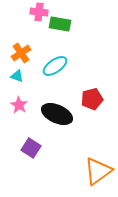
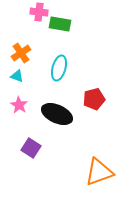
cyan ellipse: moved 4 px right, 2 px down; rotated 40 degrees counterclockwise
red pentagon: moved 2 px right
orange triangle: moved 1 px right, 1 px down; rotated 16 degrees clockwise
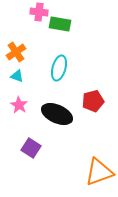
orange cross: moved 5 px left, 1 px up
red pentagon: moved 1 px left, 2 px down
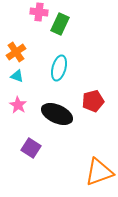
green rectangle: rotated 75 degrees counterclockwise
pink star: moved 1 px left
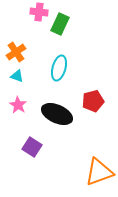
purple square: moved 1 px right, 1 px up
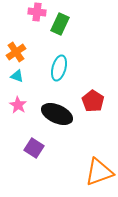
pink cross: moved 2 px left
red pentagon: rotated 25 degrees counterclockwise
purple square: moved 2 px right, 1 px down
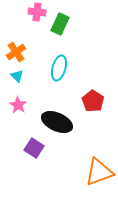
cyan triangle: rotated 24 degrees clockwise
black ellipse: moved 8 px down
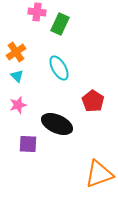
cyan ellipse: rotated 45 degrees counterclockwise
pink star: rotated 24 degrees clockwise
black ellipse: moved 2 px down
purple square: moved 6 px left, 4 px up; rotated 30 degrees counterclockwise
orange triangle: moved 2 px down
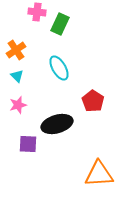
orange cross: moved 2 px up
black ellipse: rotated 40 degrees counterclockwise
orange triangle: rotated 16 degrees clockwise
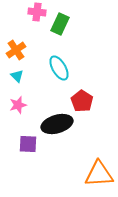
red pentagon: moved 11 px left
